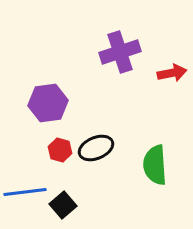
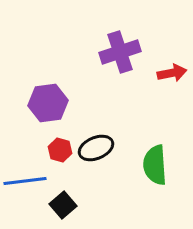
blue line: moved 11 px up
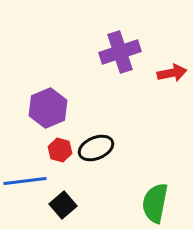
purple hexagon: moved 5 px down; rotated 15 degrees counterclockwise
green semicircle: moved 38 px down; rotated 15 degrees clockwise
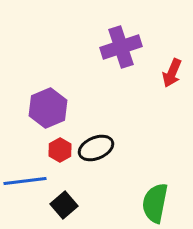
purple cross: moved 1 px right, 5 px up
red arrow: rotated 124 degrees clockwise
red hexagon: rotated 15 degrees clockwise
black square: moved 1 px right
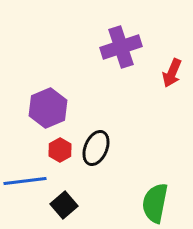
black ellipse: rotated 44 degrees counterclockwise
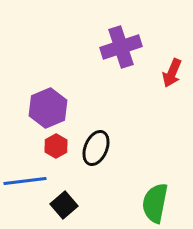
red hexagon: moved 4 px left, 4 px up
